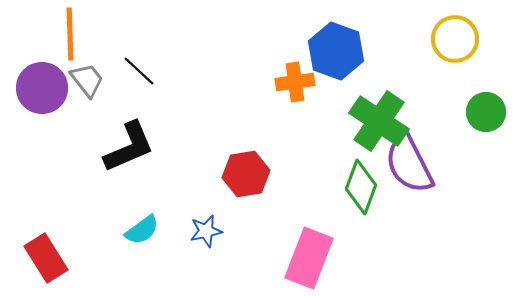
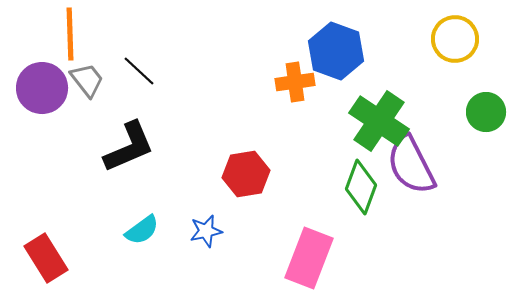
purple semicircle: moved 2 px right, 1 px down
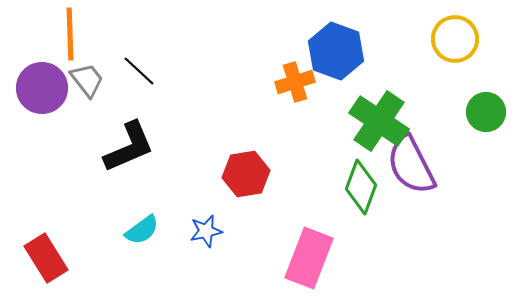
orange cross: rotated 9 degrees counterclockwise
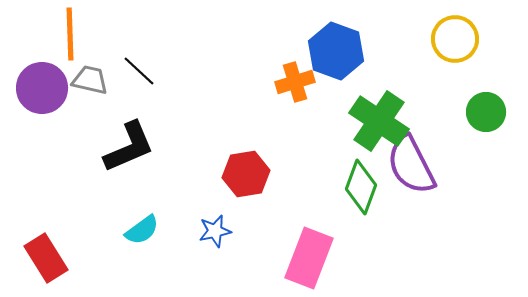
gray trapezoid: moved 3 px right; rotated 39 degrees counterclockwise
blue star: moved 9 px right
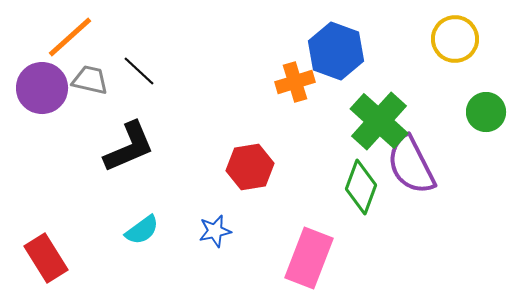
orange line: moved 3 px down; rotated 50 degrees clockwise
green cross: rotated 8 degrees clockwise
red hexagon: moved 4 px right, 7 px up
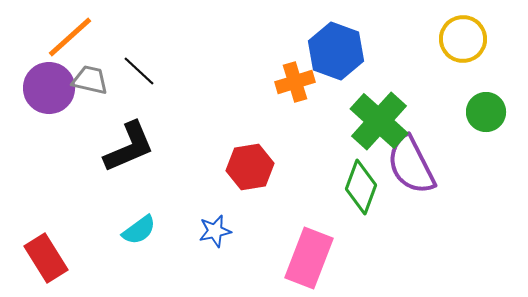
yellow circle: moved 8 px right
purple circle: moved 7 px right
cyan semicircle: moved 3 px left
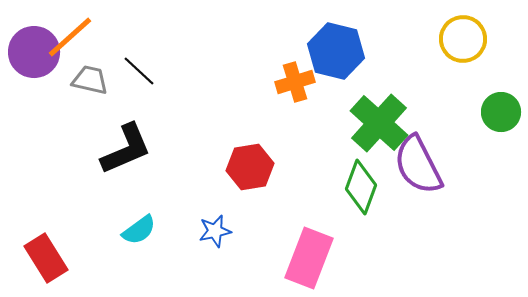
blue hexagon: rotated 6 degrees counterclockwise
purple circle: moved 15 px left, 36 px up
green circle: moved 15 px right
green cross: moved 2 px down
black L-shape: moved 3 px left, 2 px down
purple semicircle: moved 7 px right
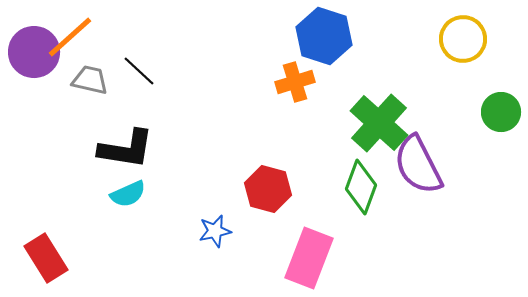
blue hexagon: moved 12 px left, 15 px up; rotated 4 degrees clockwise
black L-shape: rotated 32 degrees clockwise
red hexagon: moved 18 px right, 22 px down; rotated 24 degrees clockwise
cyan semicircle: moved 11 px left, 36 px up; rotated 12 degrees clockwise
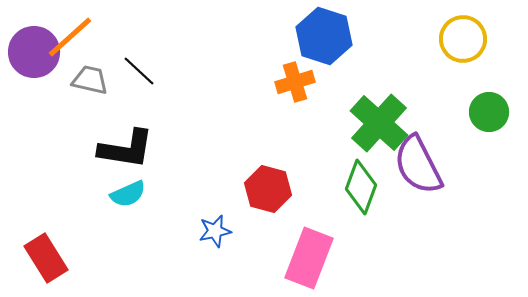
green circle: moved 12 px left
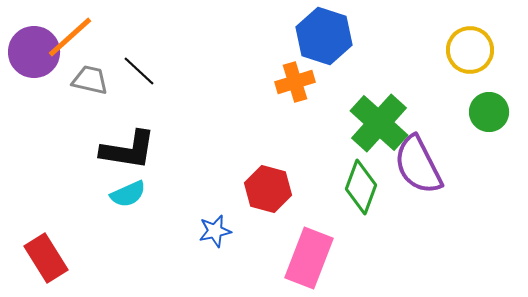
yellow circle: moved 7 px right, 11 px down
black L-shape: moved 2 px right, 1 px down
